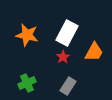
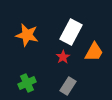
white rectangle: moved 4 px right, 1 px up
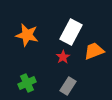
orange trapezoid: moved 1 px up; rotated 140 degrees counterclockwise
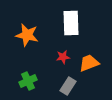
white rectangle: moved 9 px up; rotated 30 degrees counterclockwise
orange trapezoid: moved 5 px left, 12 px down
red star: rotated 24 degrees clockwise
green cross: moved 1 px right, 2 px up
